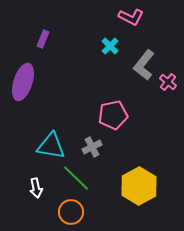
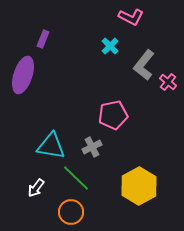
purple ellipse: moved 7 px up
white arrow: rotated 48 degrees clockwise
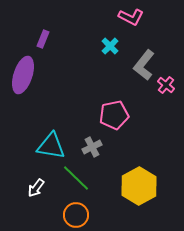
pink cross: moved 2 px left, 3 px down
pink pentagon: moved 1 px right
orange circle: moved 5 px right, 3 px down
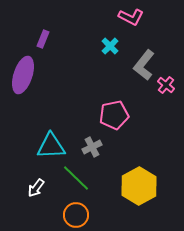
cyan triangle: rotated 12 degrees counterclockwise
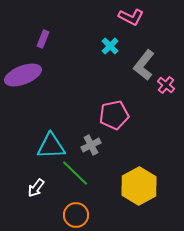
purple ellipse: rotated 51 degrees clockwise
gray cross: moved 1 px left, 2 px up
green line: moved 1 px left, 5 px up
